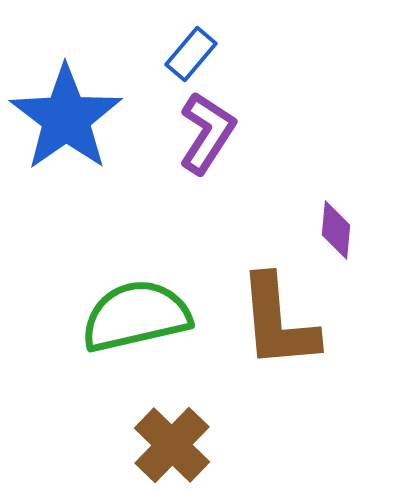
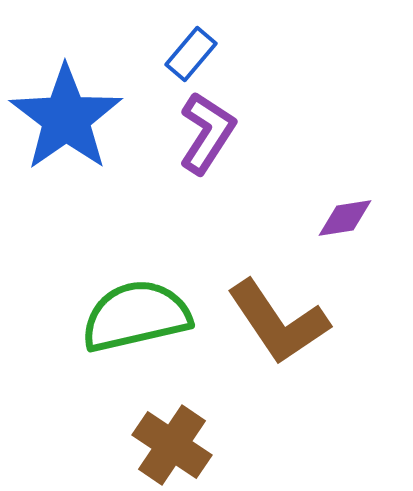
purple diamond: moved 9 px right, 12 px up; rotated 76 degrees clockwise
brown L-shape: rotated 29 degrees counterclockwise
brown cross: rotated 10 degrees counterclockwise
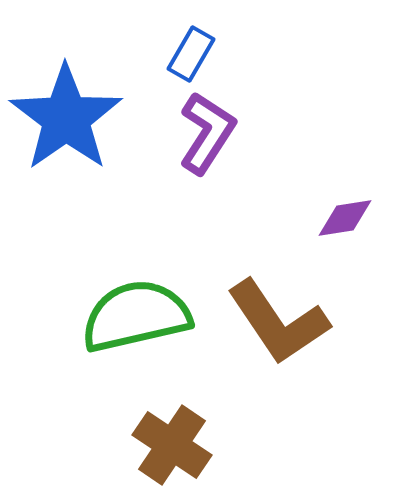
blue rectangle: rotated 10 degrees counterclockwise
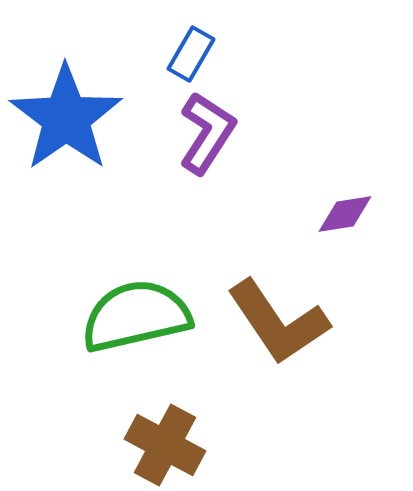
purple diamond: moved 4 px up
brown cross: moved 7 px left; rotated 6 degrees counterclockwise
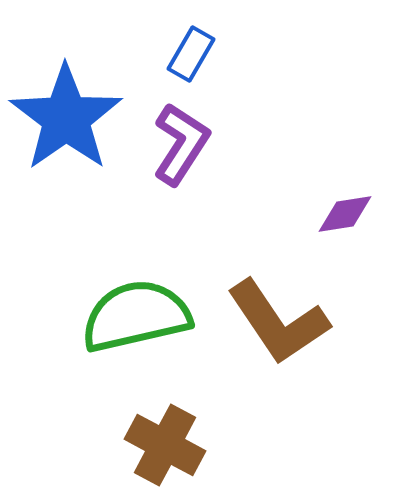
purple L-shape: moved 26 px left, 11 px down
